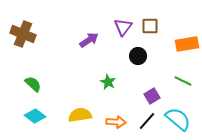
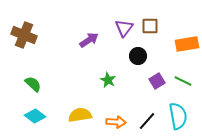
purple triangle: moved 1 px right, 1 px down
brown cross: moved 1 px right, 1 px down
green star: moved 2 px up
purple square: moved 5 px right, 15 px up
cyan semicircle: moved 3 px up; rotated 40 degrees clockwise
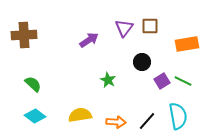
brown cross: rotated 25 degrees counterclockwise
black circle: moved 4 px right, 6 px down
purple square: moved 5 px right
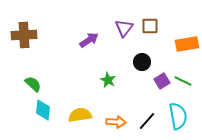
cyan diamond: moved 8 px right, 6 px up; rotated 60 degrees clockwise
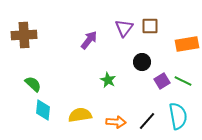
purple arrow: rotated 18 degrees counterclockwise
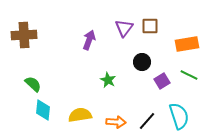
purple arrow: rotated 18 degrees counterclockwise
green line: moved 6 px right, 6 px up
cyan semicircle: moved 1 px right; rotated 8 degrees counterclockwise
